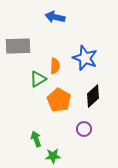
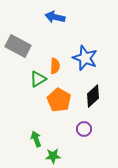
gray rectangle: rotated 30 degrees clockwise
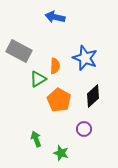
gray rectangle: moved 1 px right, 5 px down
green star: moved 8 px right, 3 px up; rotated 21 degrees clockwise
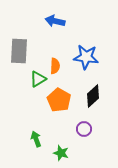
blue arrow: moved 4 px down
gray rectangle: rotated 65 degrees clockwise
blue star: moved 1 px right, 1 px up; rotated 15 degrees counterclockwise
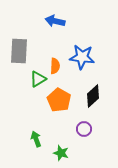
blue star: moved 4 px left
